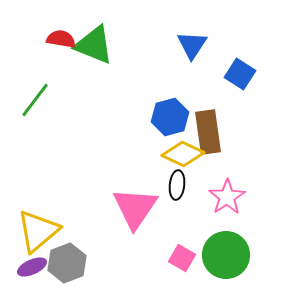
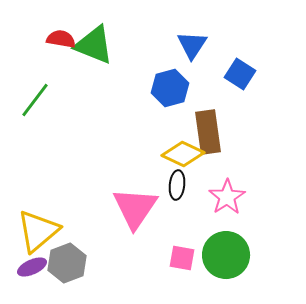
blue hexagon: moved 29 px up
pink square: rotated 20 degrees counterclockwise
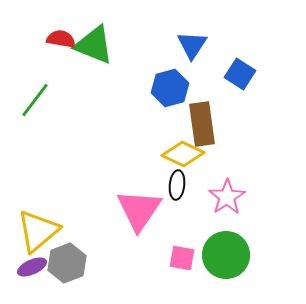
brown rectangle: moved 6 px left, 8 px up
pink triangle: moved 4 px right, 2 px down
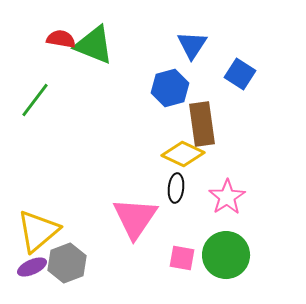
black ellipse: moved 1 px left, 3 px down
pink triangle: moved 4 px left, 8 px down
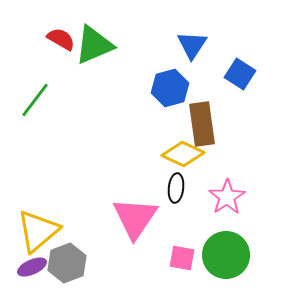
red semicircle: rotated 20 degrees clockwise
green triangle: rotated 45 degrees counterclockwise
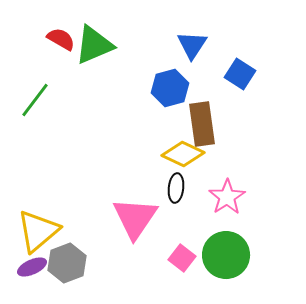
pink square: rotated 28 degrees clockwise
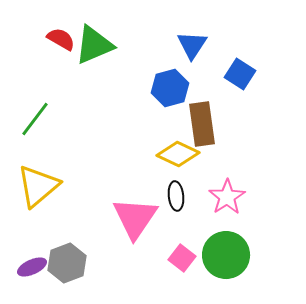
green line: moved 19 px down
yellow diamond: moved 5 px left
black ellipse: moved 8 px down; rotated 12 degrees counterclockwise
yellow triangle: moved 45 px up
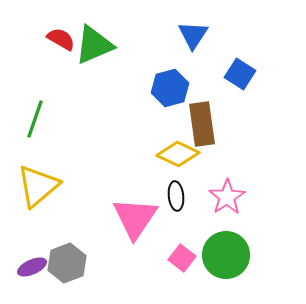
blue triangle: moved 1 px right, 10 px up
green line: rotated 18 degrees counterclockwise
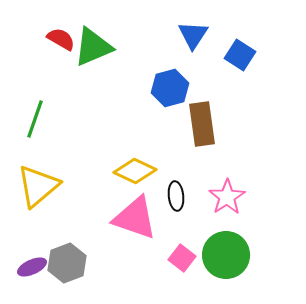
green triangle: moved 1 px left, 2 px down
blue square: moved 19 px up
yellow diamond: moved 43 px left, 17 px down
pink triangle: rotated 45 degrees counterclockwise
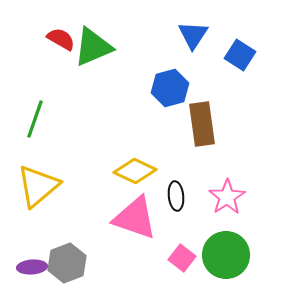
purple ellipse: rotated 20 degrees clockwise
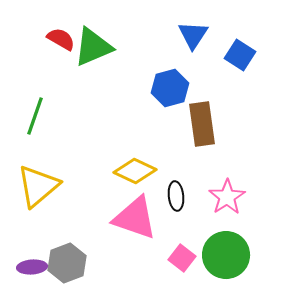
green line: moved 3 px up
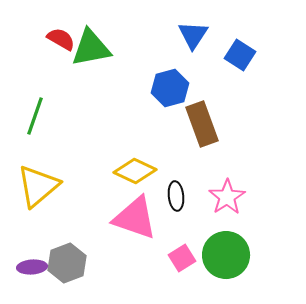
green triangle: moved 2 px left, 1 px down; rotated 12 degrees clockwise
brown rectangle: rotated 12 degrees counterclockwise
pink square: rotated 20 degrees clockwise
